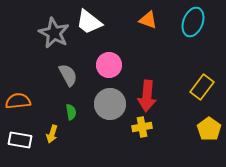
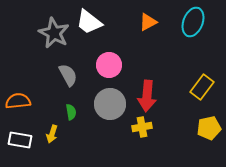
orange triangle: moved 2 px down; rotated 48 degrees counterclockwise
yellow pentagon: moved 1 px up; rotated 25 degrees clockwise
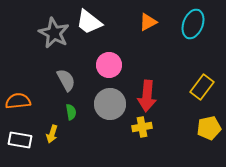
cyan ellipse: moved 2 px down
gray semicircle: moved 2 px left, 5 px down
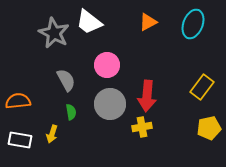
pink circle: moved 2 px left
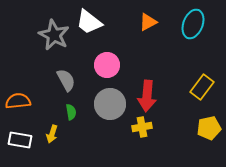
gray star: moved 2 px down
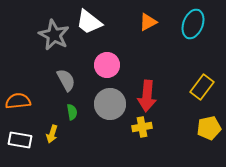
green semicircle: moved 1 px right
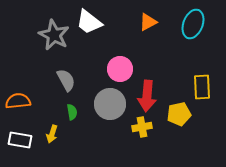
pink circle: moved 13 px right, 4 px down
yellow rectangle: rotated 40 degrees counterclockwise
yellow pentagon: moved 30 px left, 14 px up
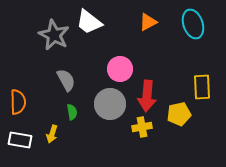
cyan ellipse: rotated 40 degrees counterclockwise
orange semicircle: moved 1 px down; rotated 95 degrees clockwise
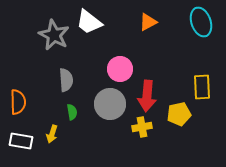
cyan ellipse: moved 8 px right, 2 px up
gray semicircle: rotated 25 degrees clockwise
white rectangle: moved 1 px right, 1 px down
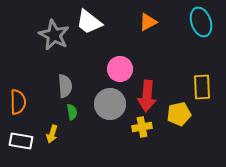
gray semicircle: moved 1 px left, 6 px down
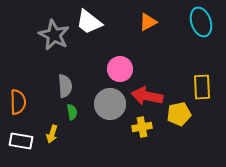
red arrow: rotated 96 degrees clockwise
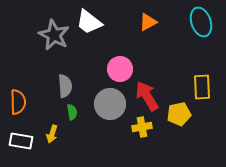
red arrow: rotated 48 degrees clockwise
